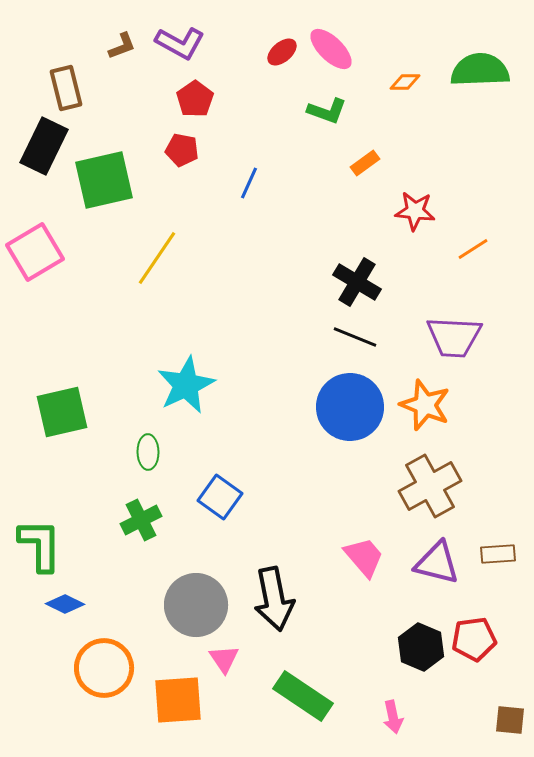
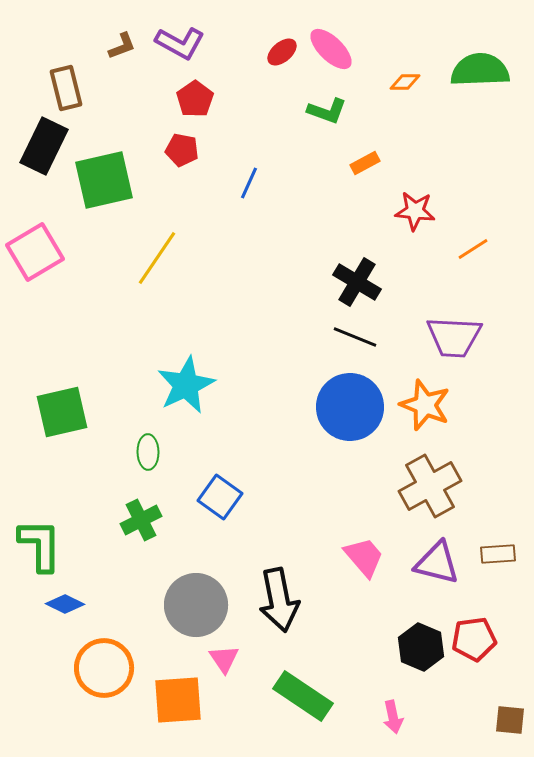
orange rectangle at (365, 163): rotated 8 degrees clockwise
black arrow at (274, 599): moved 5 px right, 1 px down
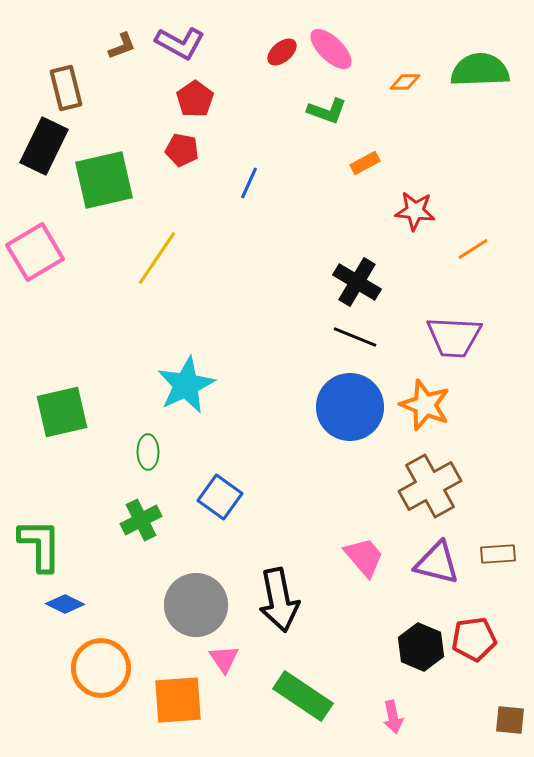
orange circle at (104, 668): moved 3 px left
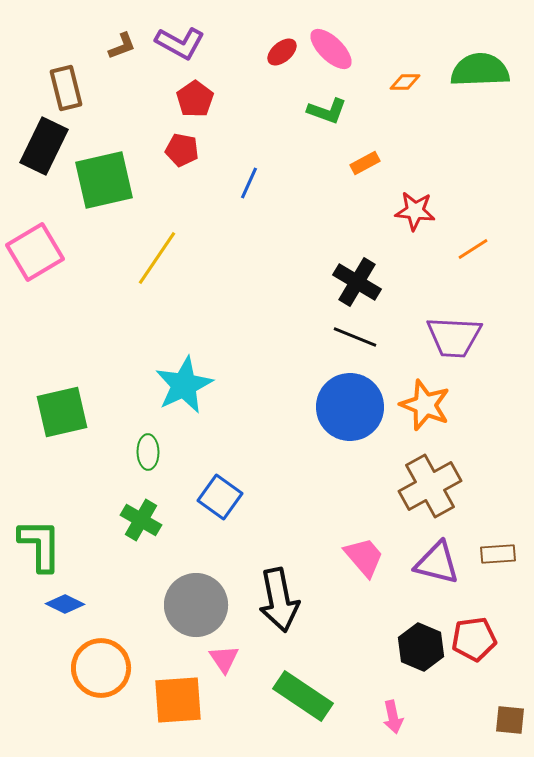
cyan star at (186, 385): moved 2 px left
green cross at (141, 520): rotated 33 degrees counterclockwise
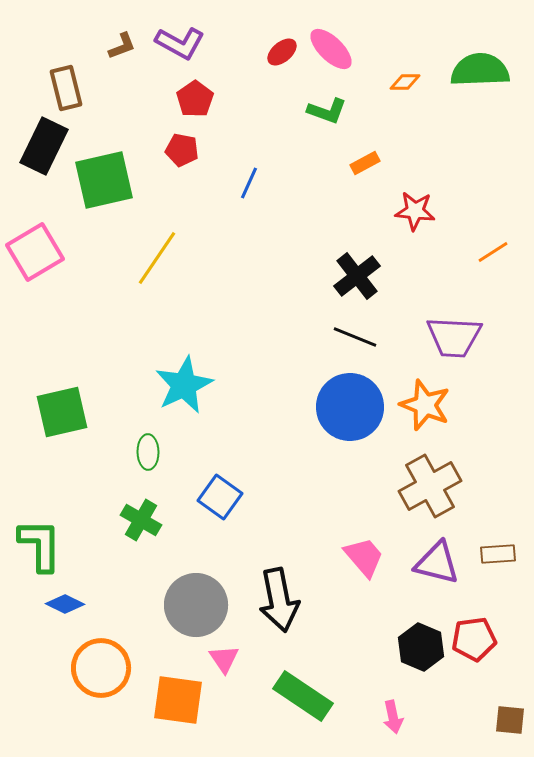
orange line at (473, 249): moved 20 px right, 3 px down
black cross at (357, 282): moved 6 px up; rotated 21 degrees clockwise
orange square at (178, 700): rotated 12 degrees clockwise
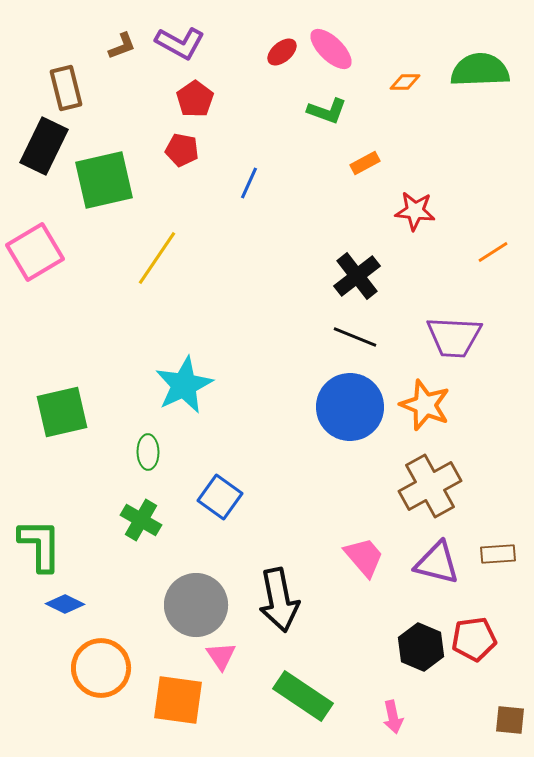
pink triangle at (224, 659): moved 3 px left, 3 px up
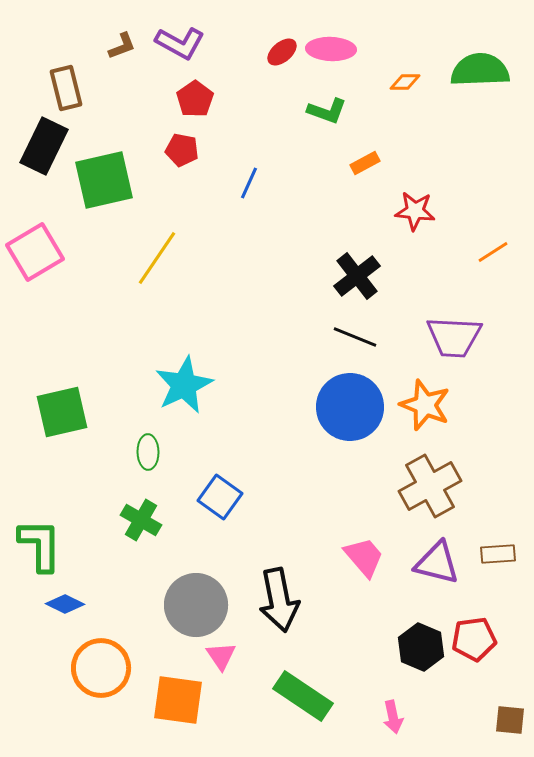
pink ellipse at (331, 49): rotated 42 degrees counterclockwise
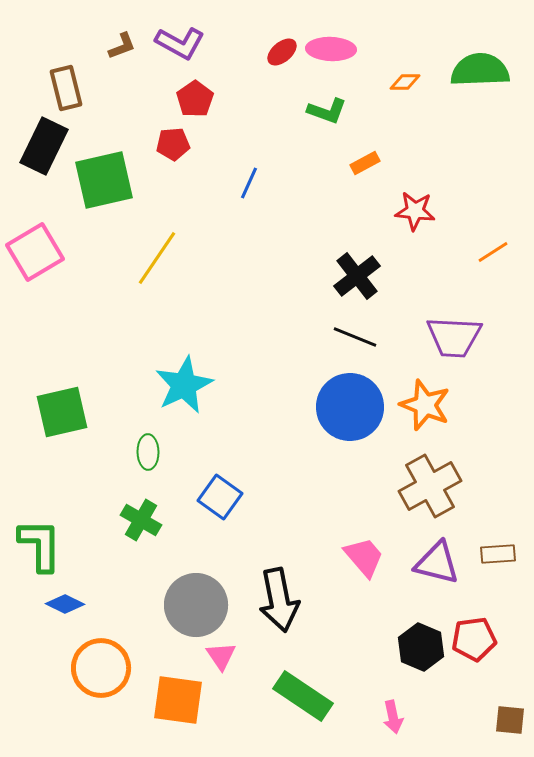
red pentagon at (182, 150): moved 9 px left, 6 px up; rotated 16 degrees counterclockwise
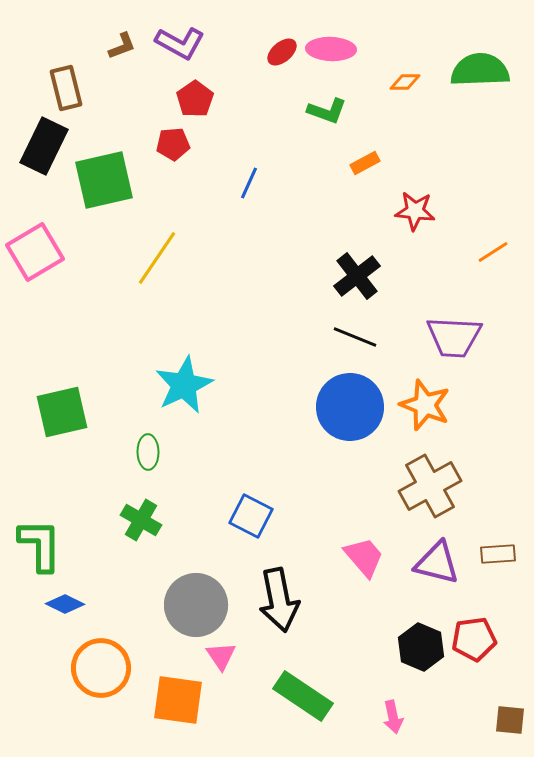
blue square at (220, 497): moved 31 px right, 19 px down; rotated 9 degrees counterclockwise
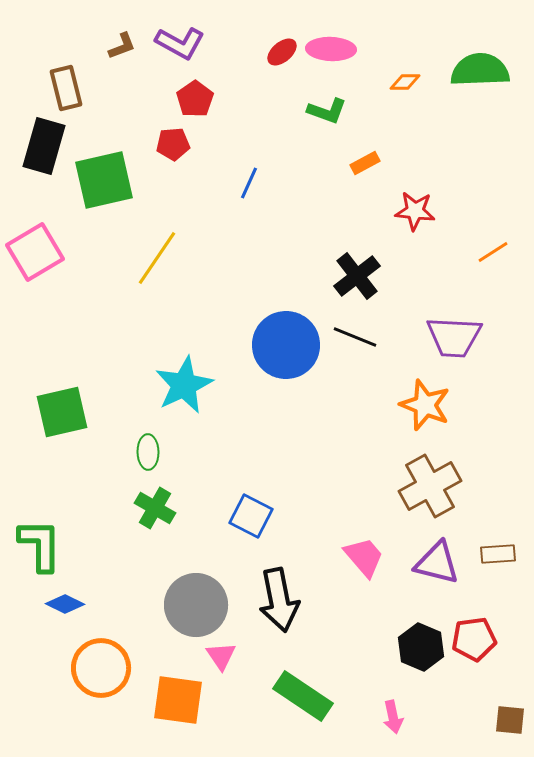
black rectangle at (44, 146): rotated 10 degrees counterclockwise
blue circle at (350, 407): moved 64 px left, 62 px up
green cross at (141, 520): moved 14 px right, 12 px up
